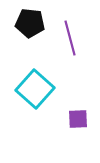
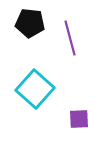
purple square: moved 1 px right
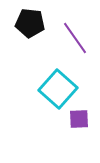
purple line: moved 5 px right; rotated 20 degrees counterclockwise
cyan square: moved 23 px right
